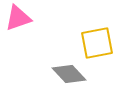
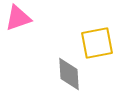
gray diamond: rotated 40 degrees clockwise
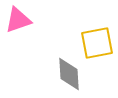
pink triangle: moved 2 px down
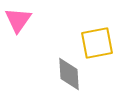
pink triangle: rotated 36 degrees counterclockwise
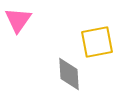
yellow square: moved 1 px up
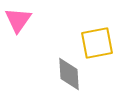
yellow square: moved 1 px down
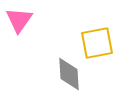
pink triangle: moved 1 px right
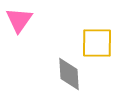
yellow square: rotated 12 degrees clockwise
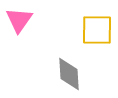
yellow square: moved 13 px up
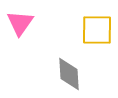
pink triangle: moved 1 px right, 3 px down
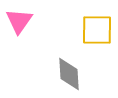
pink triangle: moved 1 px left, 2 px up
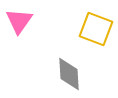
yellow square: moved 1 px left, 1 px up; rotated 20 degrees clockwise
